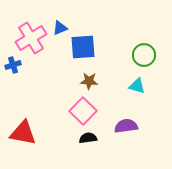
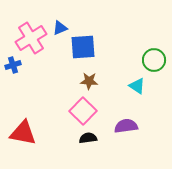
green circle: moved 10 px right, 5 px down
cyan triangle: rotated 18 degrees clockwise
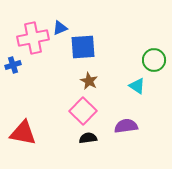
pink cross: moved 2 px right; rotated 20 degrees clockwise
brown star: rotated 24 degrees clockwise
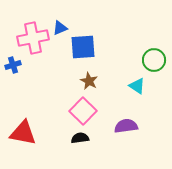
black semicircle: moved 8 px left
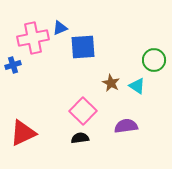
brown star: moved 22 px right, 2 px down
red triangle: rotated 36 degrees counterclockwise
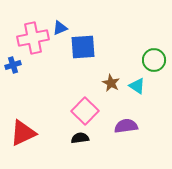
pink square: moved 2 px right
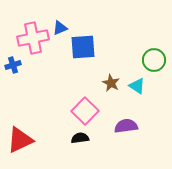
red triangle: moved 3 px left, 7 px down
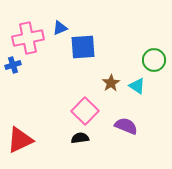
pink cross: moved 5 px left
brown star: rotated 12 degrees clockwise
purple semicircle: rotated 30 degrees clockwise
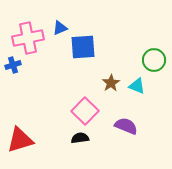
cyan triangle: rotated 12 degrees counterclockwise
red triangle: rotated 8 degrees clockwise
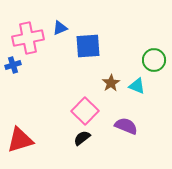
blue square: moved 5 px right, 1 px up
black semicircle: moved 2 px right; rotated 30 degrees counterclockwise
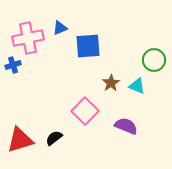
black semicircle: moved 28 px left
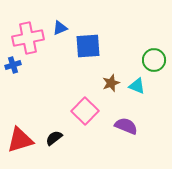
brown star: rotated 12 degrees clockwise
